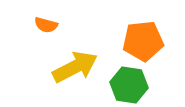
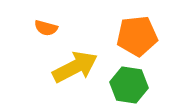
orange semicircle: moved 3 px down
orange pentagon: moved 6 px left, 5 px up
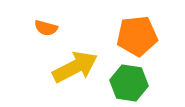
green hexagon: moved 2 px up
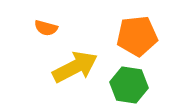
green hexagon: moved 2 px down
